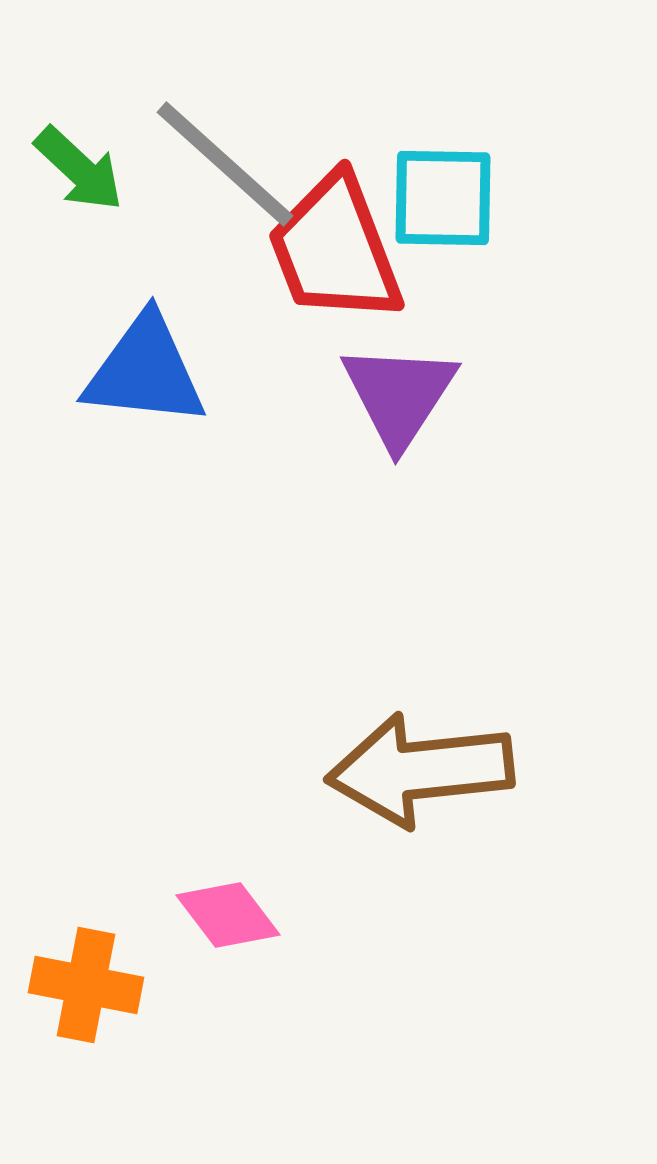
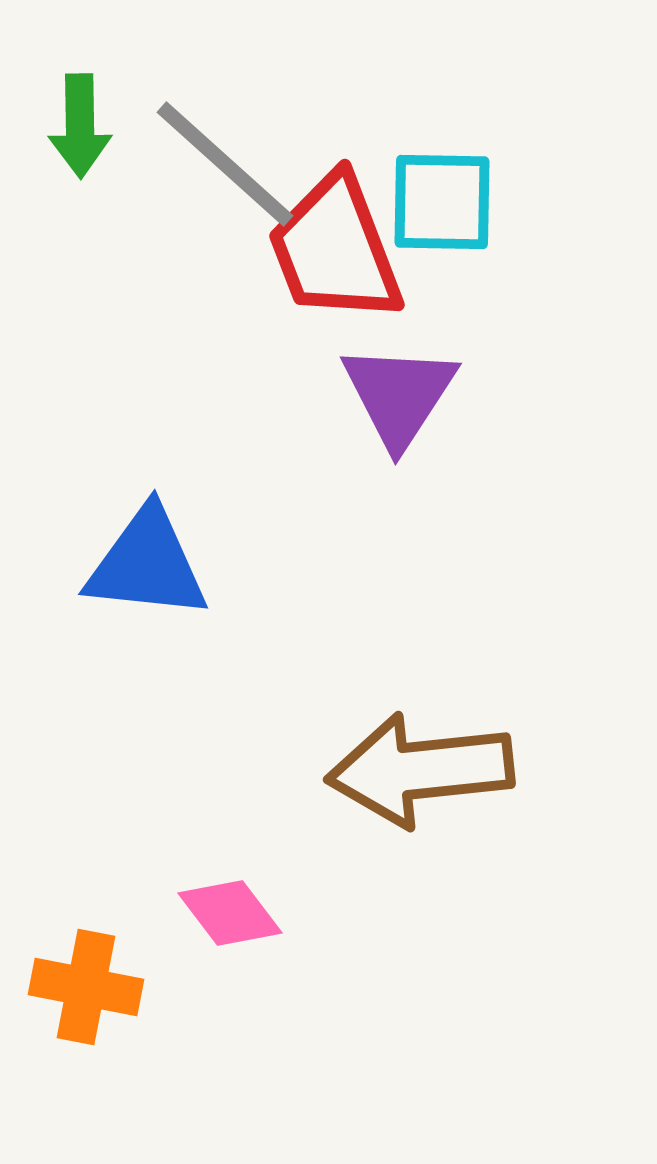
green arrow: moved 1 px right, 43 px up; rotated 46 degrees clockwise
cyan square: moved 1 px left, 4 px down
blue triangle: moved 2 px right, 193 px down
pink diamond: moved 2 px right, 2 px up
orange cross: moved 2 px down
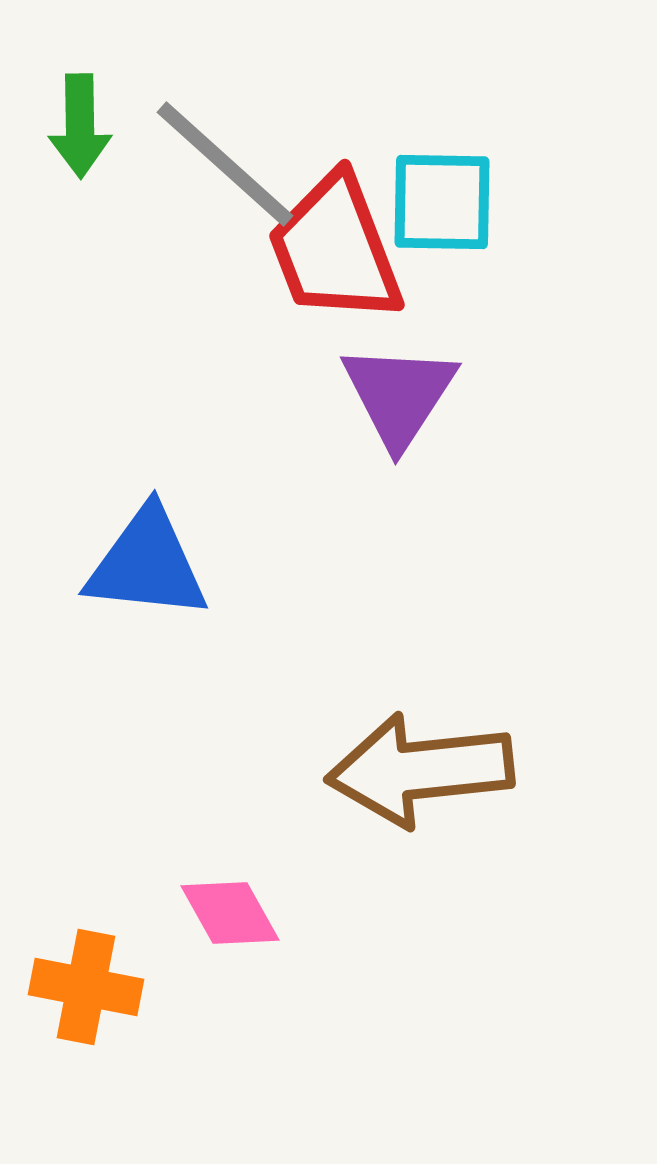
pink diamond: rotated 8 degrees clockwise
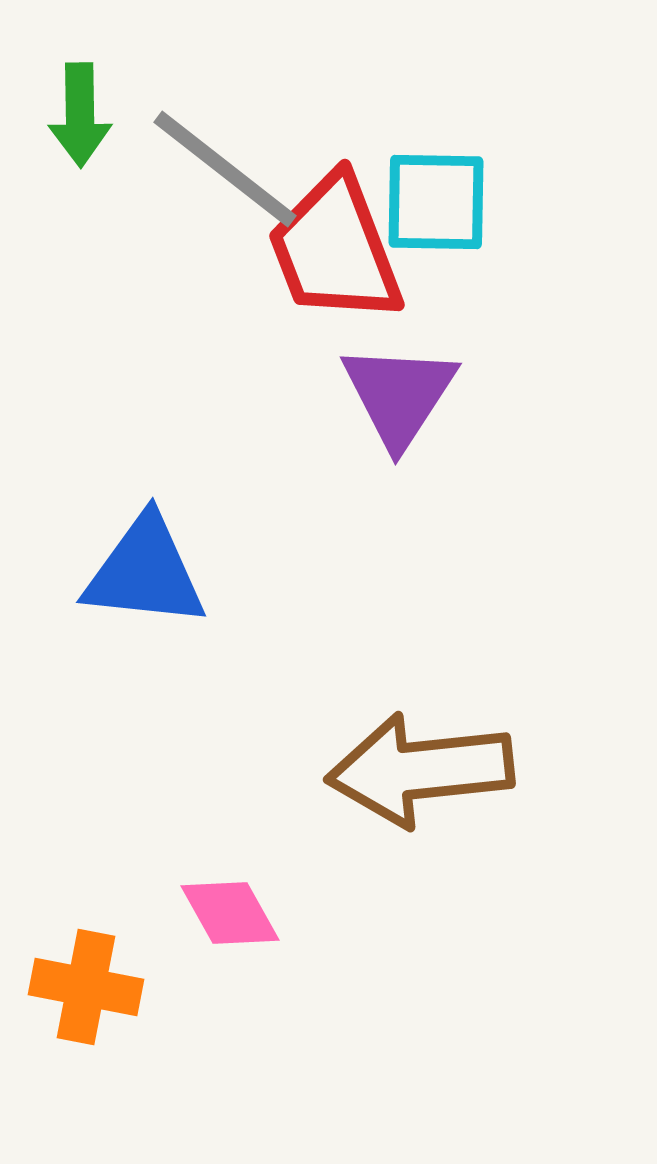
green arrow: moved 11 px up
gray line: moved 5 px down; rotated 4 degrees counterclockwise
cyan square: moved 6 px left
blue triangle: moved 2 px left, 8 px down
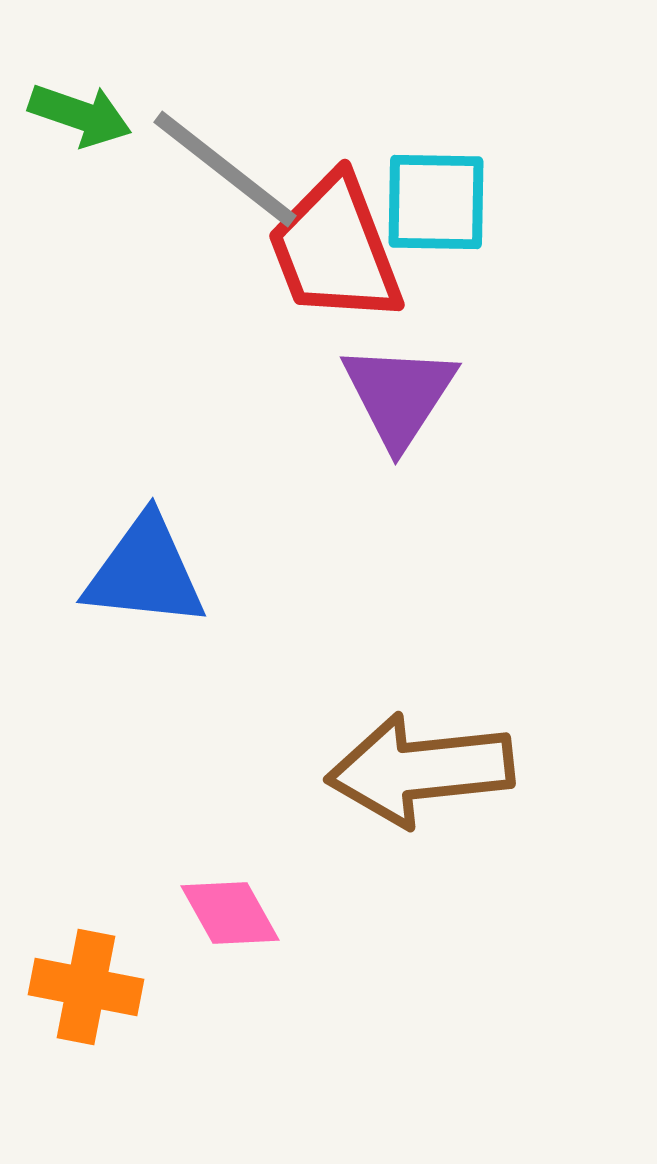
green arrow: rotated 70 degrees counterclockwise
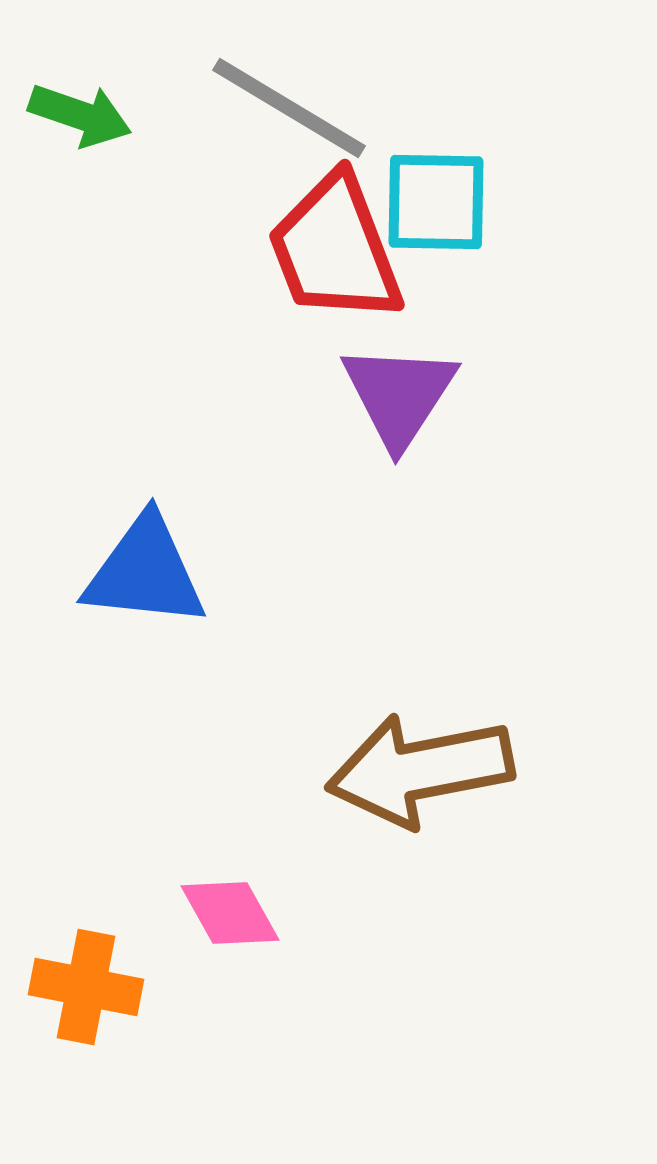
gray line: moved 64 px right, 61 px up; rotated 7 degrees counterclockwise
brown arrow: rotated 5 degrees counterclockwise
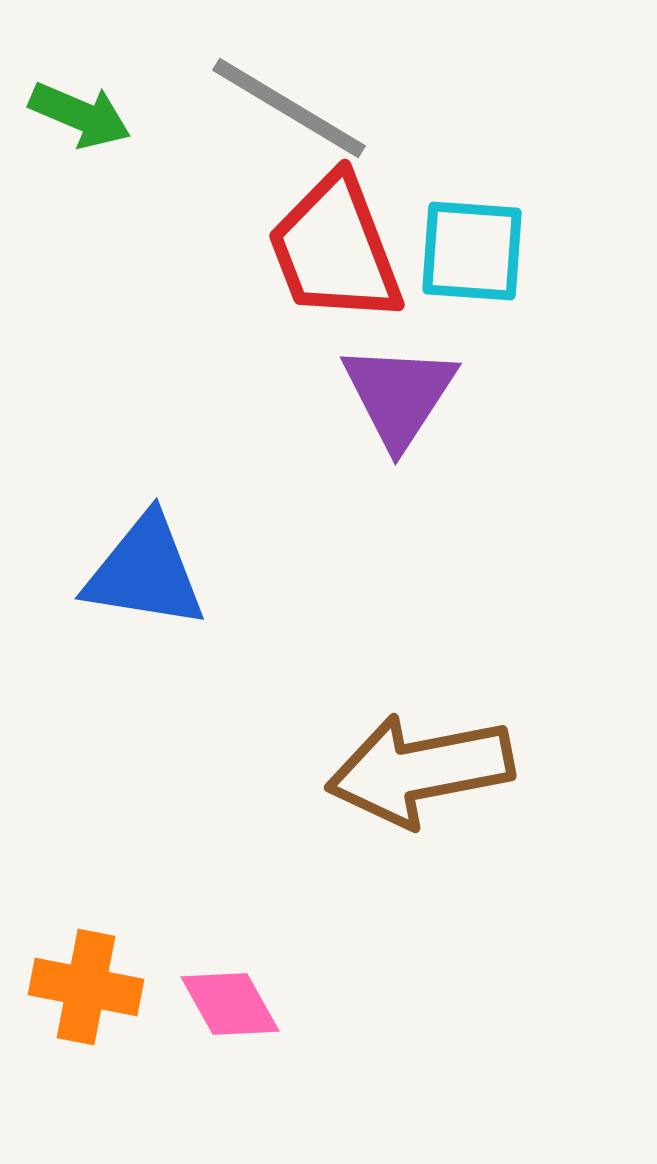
green arrow: rotated 4 degrees clockwise
cyan square: moved 36 px right, 49 px down; rotated 3 degrees clockwise
blue triangle: rotated 3 degrees clockwise
pink diamond: moved 91 px down
